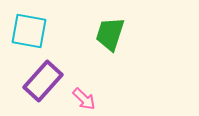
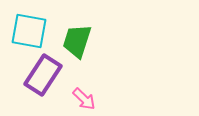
green trapezoid: moved 33 px left, 7 px down
purple rectangle: moved 6 px up; rotated 9 degrees counterclockwise
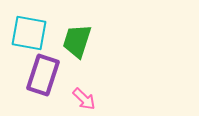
cyan square: moved 2 px down
purple rectangle: rotated 15 degrees counterclockwise
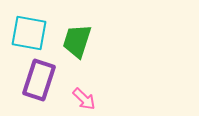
purple rectangle: moved 4 px left, 5 px down
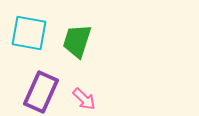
purple rectangle: moved 2 px right, 12 px down; rotated 6 degrees clockwise
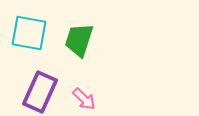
green trapezoid: moved 2 px right, 1 px up
purple rectangle: moved 1 px left
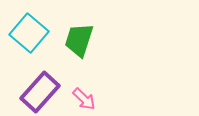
cyan square: rotated 30 degrees clockwise
purple rectangle: rotated 18 degrees clockwise
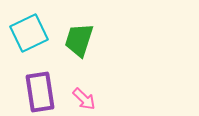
cyan square: rotated 24 degrees clockwise
purple rectangle: rotated 51 degrees counterclockwise
